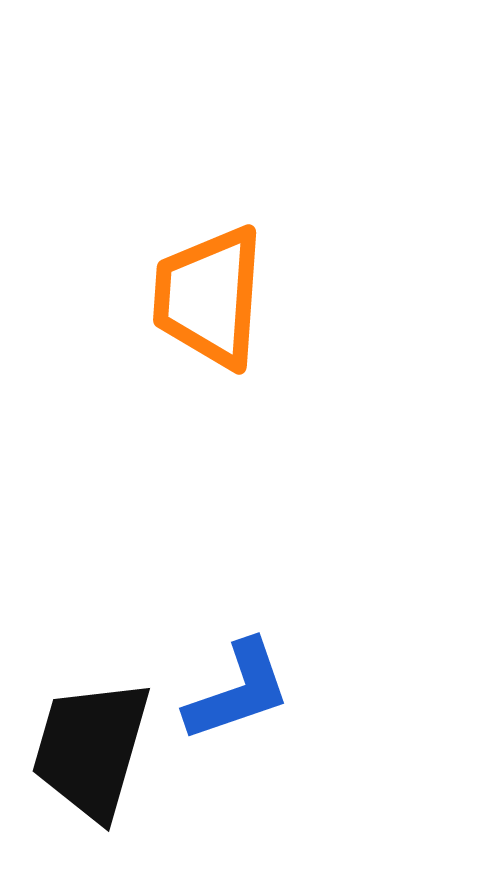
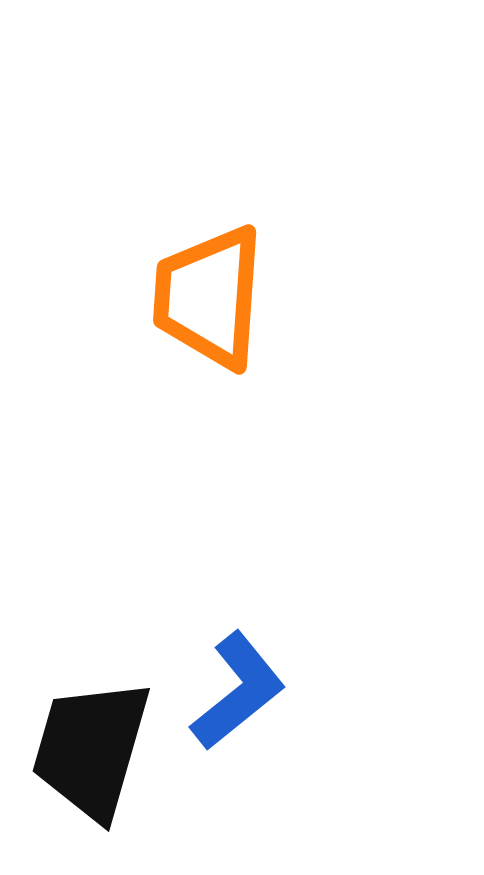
blue L-shape: rotated 20 degrees counterclockwise
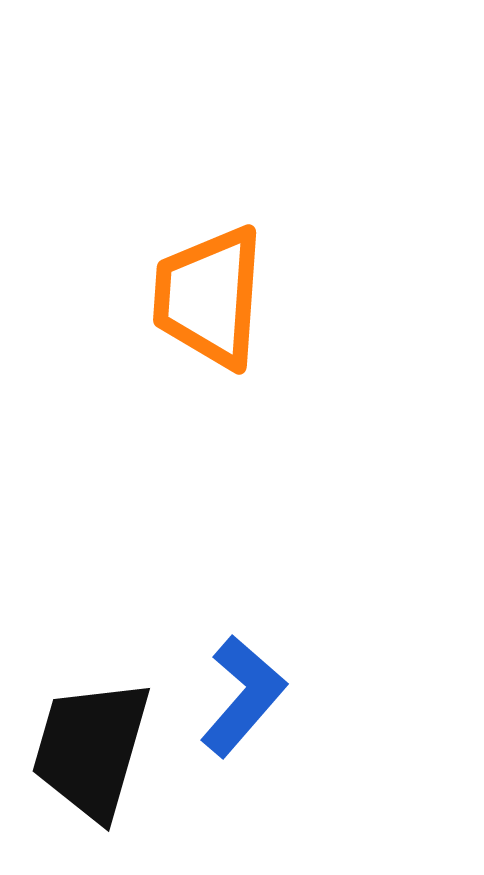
blue L-shape: moved 5 px right, 5 px down; rotated 10 degrees counterclockwise
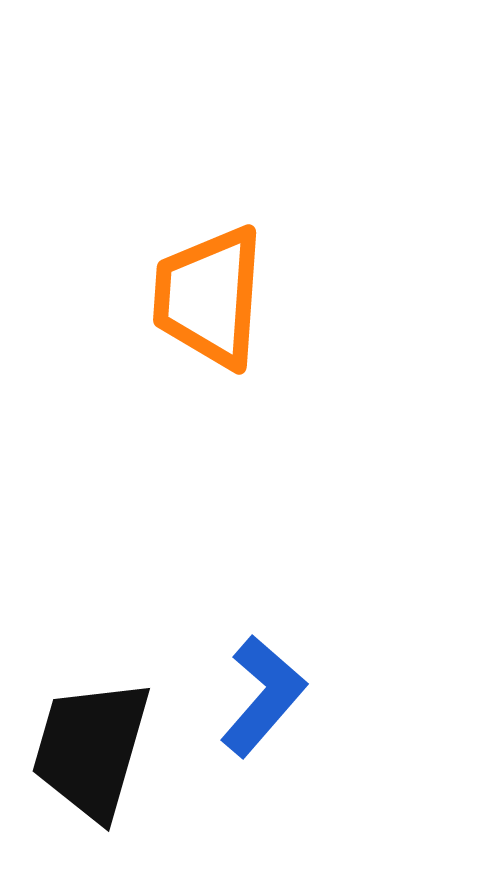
blue L-shape: moved 20 px right
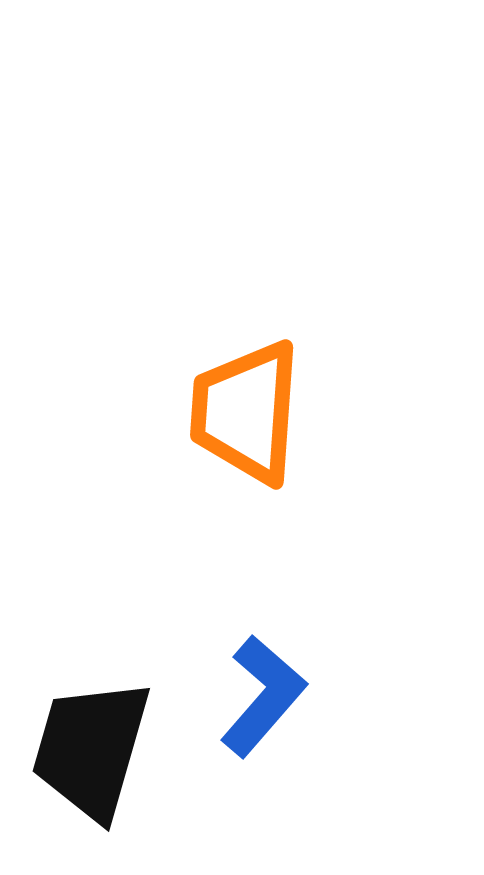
orange trapezoid: moved 37 px right, 115 px down
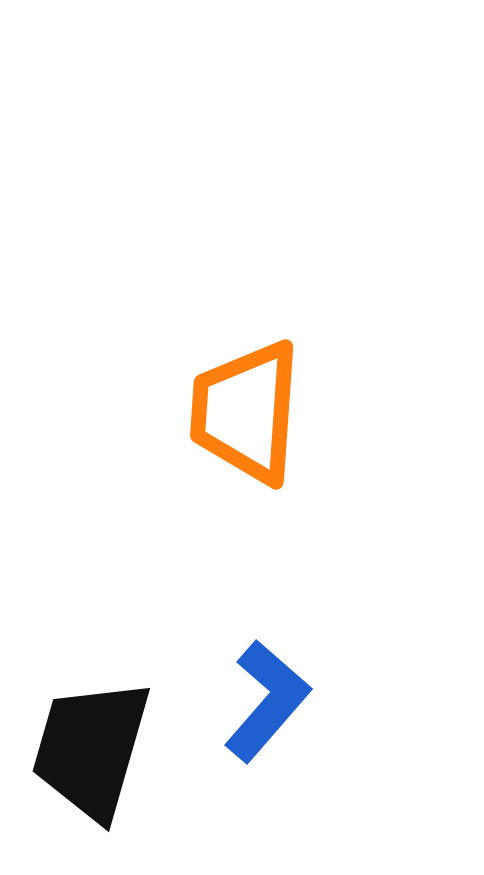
blue L-shape: moved 4 px right, 5 px down
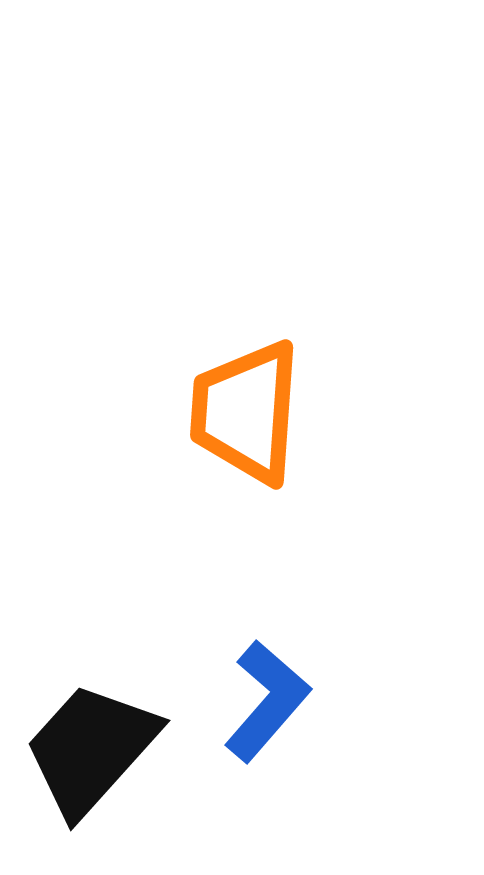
black trapezoid: rotated 26 degrees clockwise
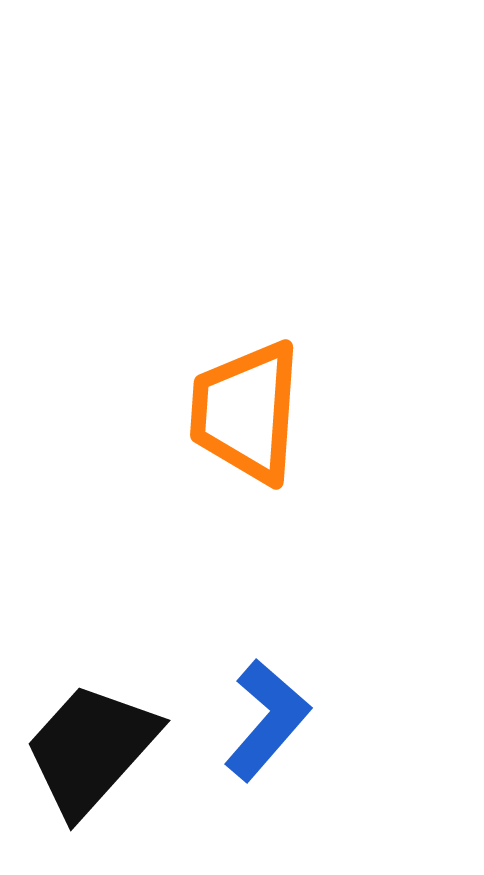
blue L-shape: moved 19 px down
